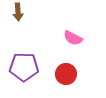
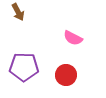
brown arrow: rotated 24 degrees counterclockwise
red circle: moved 1 px down
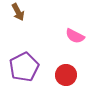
pink semicircle: moved 2 px right, 2 px up
purple pentagon: rotated 28 degrees counterclockwise
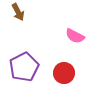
red circle: moved 2 px left, 2 px up
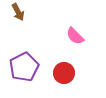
pink semicircle: rotated 18 degrees clockwise
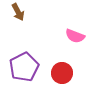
pink semicircle: rotated 24 degrees counterclockwise
red circle: moved 2 px left
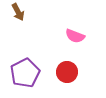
purple pentagon: moved 1 px right, 6 px down
red circle: moved 5 px right, 1 px up
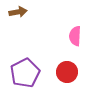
brown arrow: rotated 72 degrees counterclockwise
pink semicircle: rotated 72 degrees clockwise
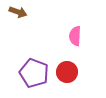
brown arrow: rotated 30 degrees clockwise
purple pentagon: moved 9 px right; rotated 24 degrees counterclockwise
